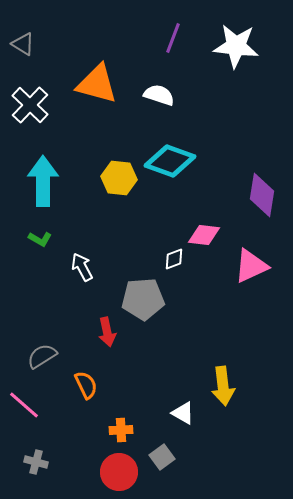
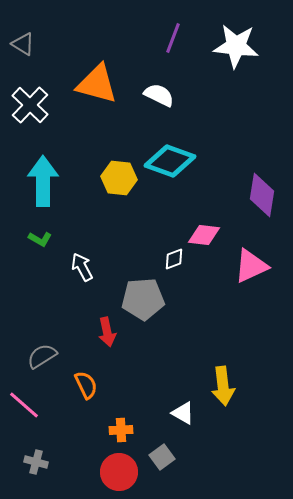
white semicircle: rotated 8 degrees clockwise
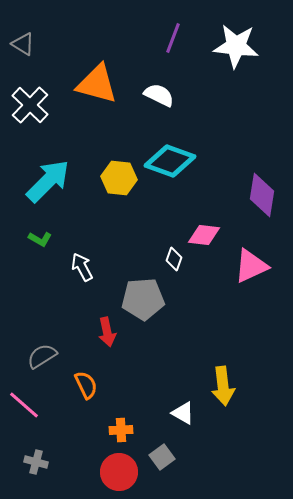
cyan arrow: moved 5 px right; rotated 45 degrees clockwise
white diamond: rotated 50 degrees counterclockwise
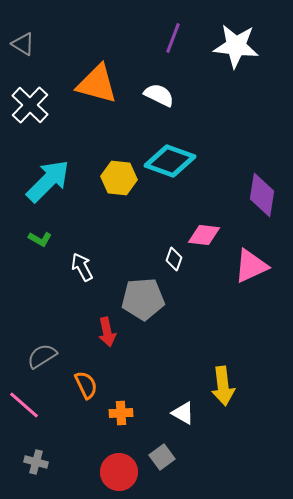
orange cross: moved 17 px up
